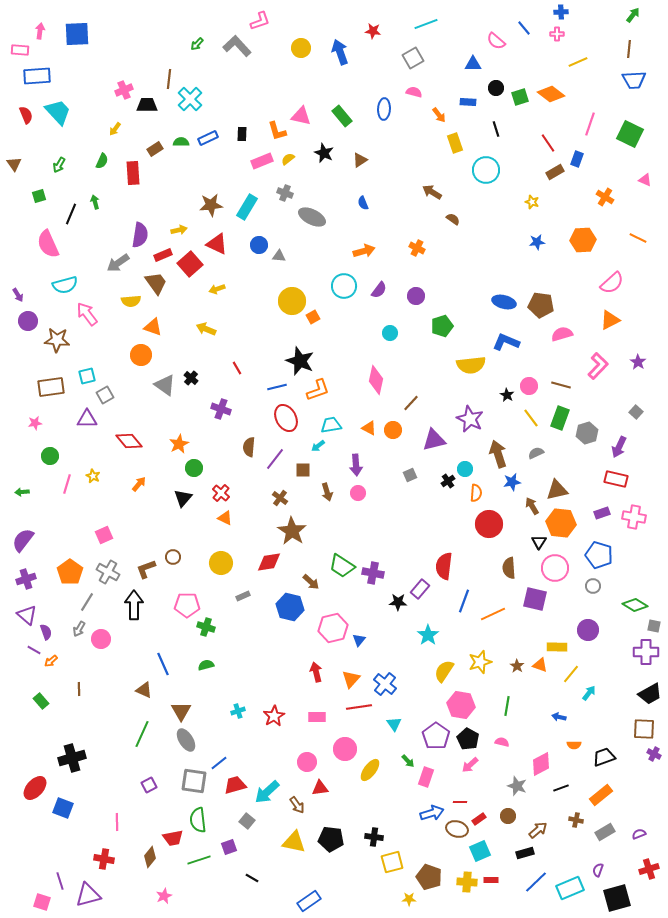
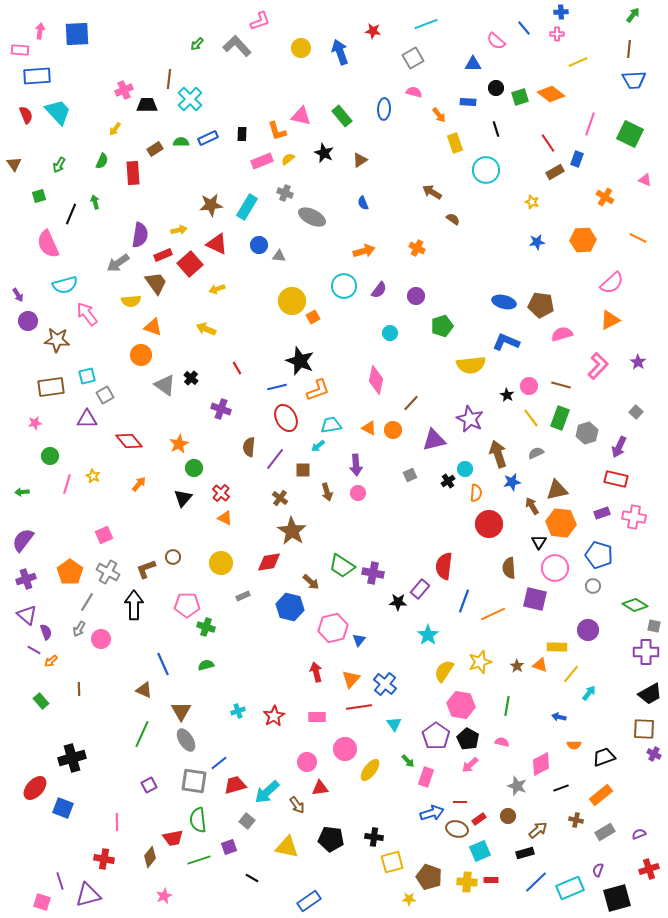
yellow triangle at (294, 842): moved 7 px left, 5 px down
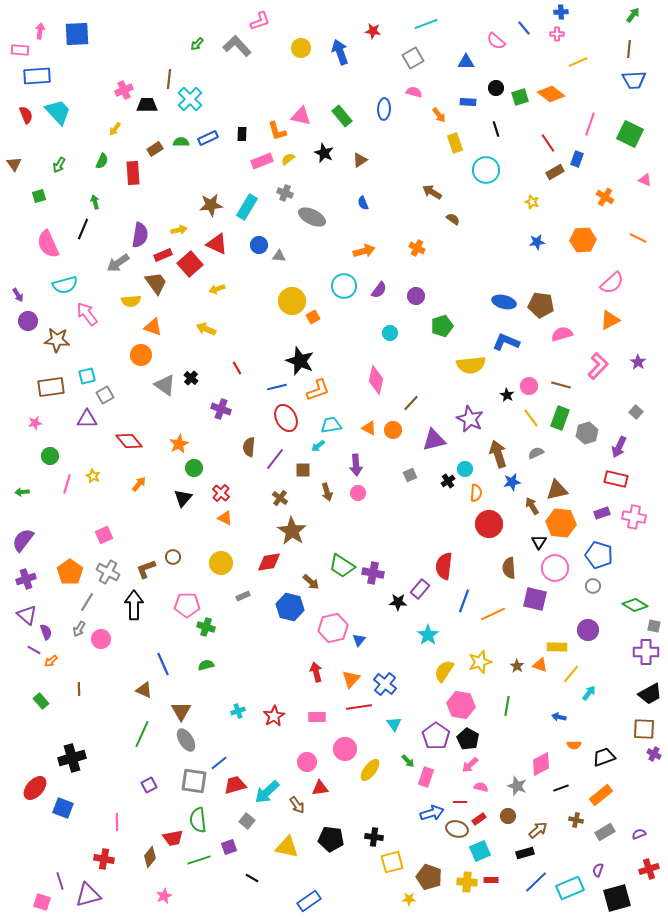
blue triangle at (473, 64): moved 7 px left, 2 px up
black line at (71, 214): moved 12 px right, 15 px down
pink semicircle at (502, 742): moved 21 px left, 45 px down
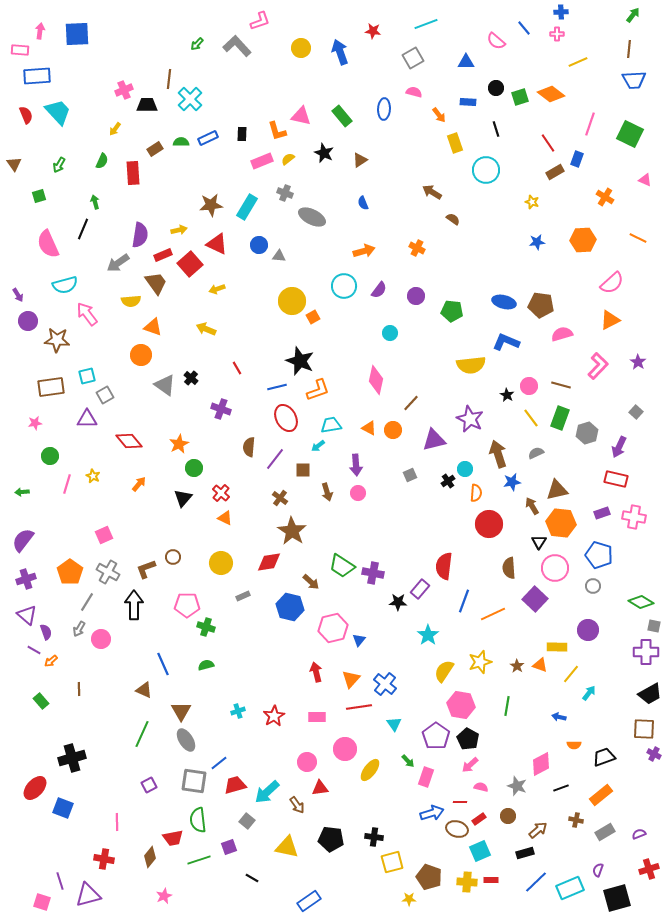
green pentagon at (442, 326): moved 10 px right, 15 px up; rotated 25 degrees clockwise
purple square at (535, 599): rotated 30 degrees clockwise
green diamond at (635, 605): moved 6 px right, 3 px up
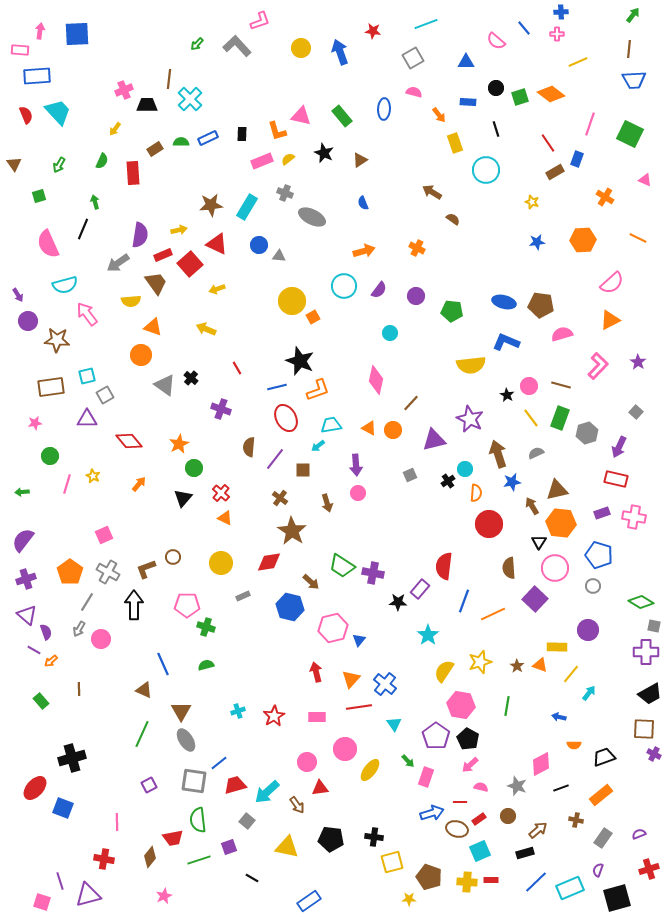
brown arrow at (327, 492): moved 11 px down
gray rectangle at (605, 832): moved 2 px left, 6 px down; rotated 24 degrees counterclockwise
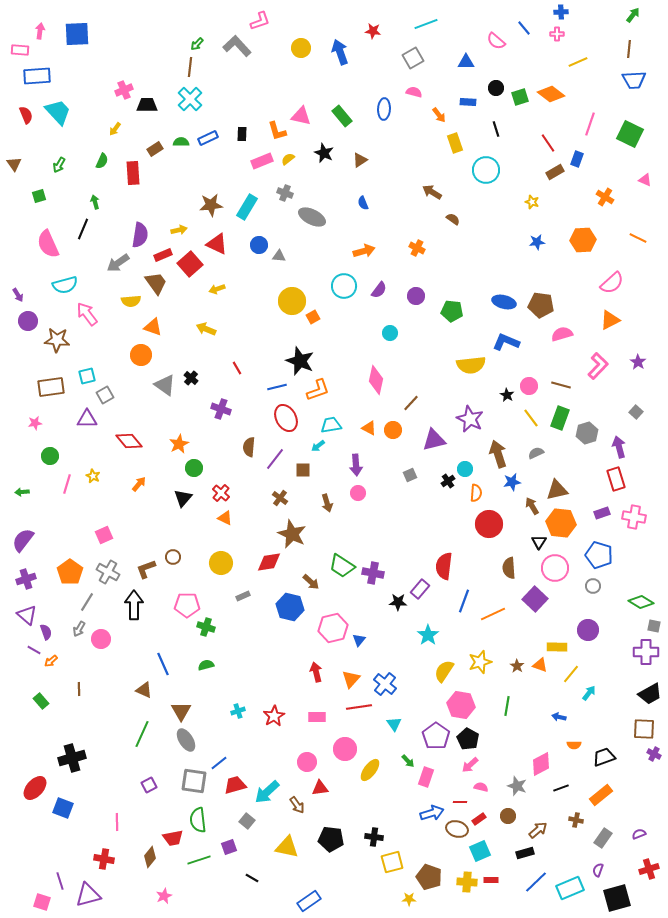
brown line at (169, 79): moved 21 px right, 12 px up
purple arrow at (619, 447): rotated 140 degrees clockwise
red rectangle at (616, 479): rotated 60 degrees clockwise
brown star at (292, 531): moved 3 px down; rotated 8 degrees counterclockwise
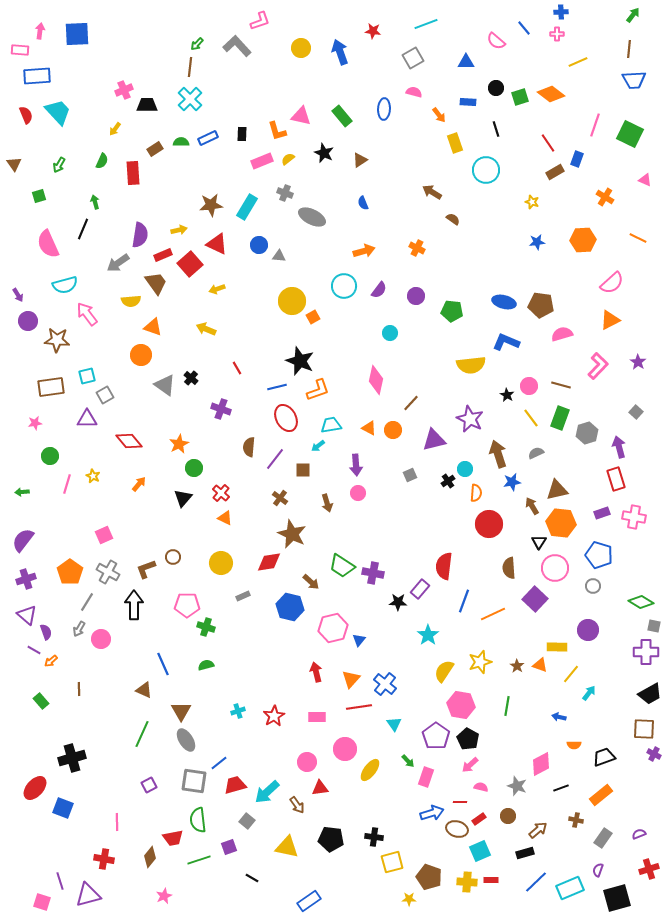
pink line at (590, 124): moved 5 px right, 1 px down
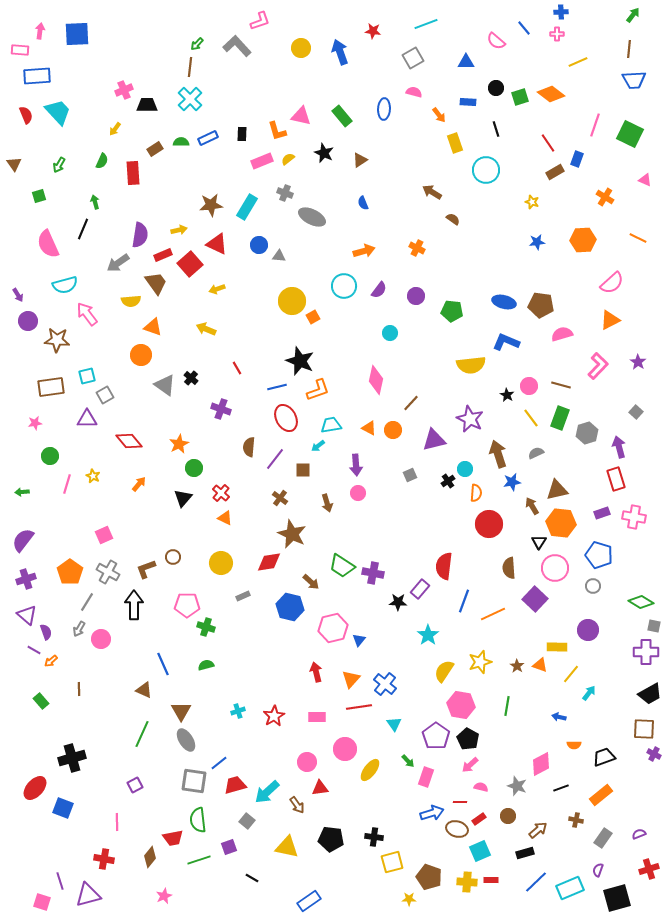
purple square at (149, 785): moved 14 px left
